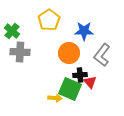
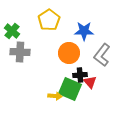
yellow arrow: moved 2 px up
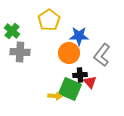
blue star: moved 5 px left, 5 px down
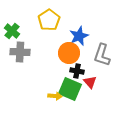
blue star: rotated 24 degrees counterclockwise
gray L-shape: rotated 20 degrees counterclockwise
black cross: moved 3 px left, 4 px up; rotated 16 degrees clockwise
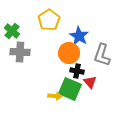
blue star: rotated 18 degrees counterclockwise
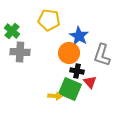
yellow pentagon: rotated 30 degrees counterclockwise
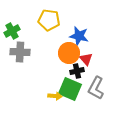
green cross: rotated 21 degrees clockwise
blue star: rotated 18 degrees counterclockwise
gray L-shape: moved 6 px left, 33 px down; rotated 10 degrees clockwise
black cross: rotated 24 degrees counterclockwise
red triangle: moved 4 px left, 23 px up
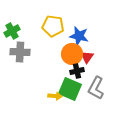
yellow pentagon: moved 4 px right, 6 px down
orange circle: moved 3 px right, 1 px down
red triangle: moved 1 px right, 2 px up; rotated 16 degrees clockwise
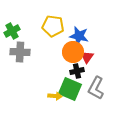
orange circle: moved 1 px right, 2 px up
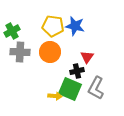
blue star: moved 4 px left, 10 px up
orange circle: moved 23 px left
